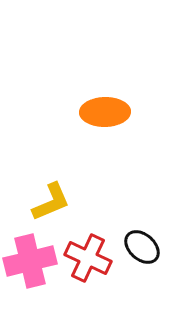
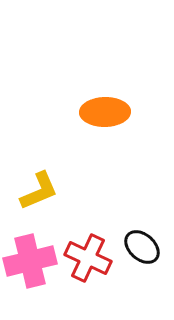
yellow L-shape: moved 12 px left, 11 px up
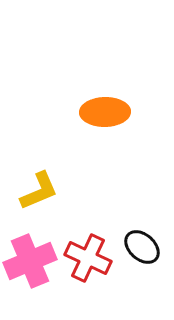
pink cross: rotated 9 degrees counterclockwise
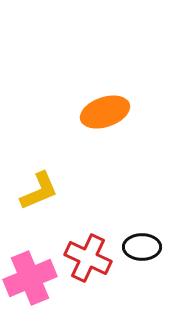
orange ellipse: rotated 18 degrees counterclockwise
black ellipse: rotated 42 degrees counterclockwise
pink cross: moved 17 px down
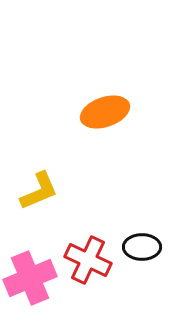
red cross: moved 2 px down
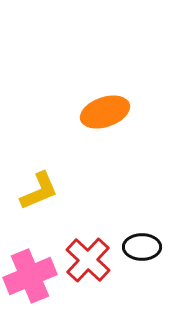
red cross: rotated 18 degrees clockwise
pink cross: moved 2 px up
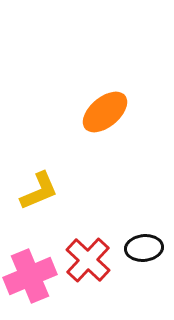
orange ellipse: rotated 21 degrees counterclockwise
black ellipse: moved 2 px right, 1 px down; rotated 6 degrees counterclockwise
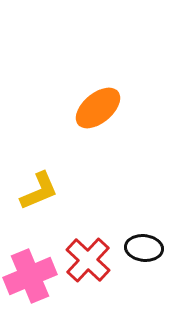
orange ellipse: moved 7 px left, 4 px up
black ellipse: rotated 12 degrees clockwise
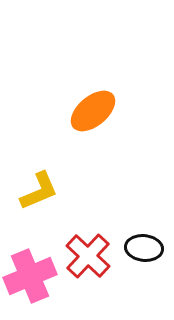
orange ellipse: moved 5 px left, 3 px down
red cross: moved 4 px up
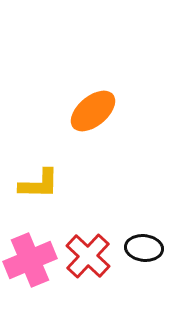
yellow L-shape: moved 7 px up; rotated 24 degrees clockwise
pink cross: moved 16 px up
